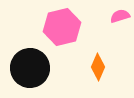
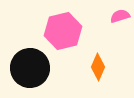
pink hexagon: moved 1 px right, 4 px down
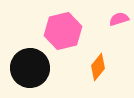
pink semicircle: moved 1 px left, 3 px down
orange diamond: rotated 16 degrees clockwise
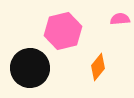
pink semicircle: moved 1 px right; rotated 12 degrees clockwise
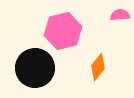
pink semicircle: moved 4 px up
black circle: moved 5 px right
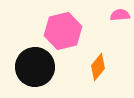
black circle: moved 1 px up
